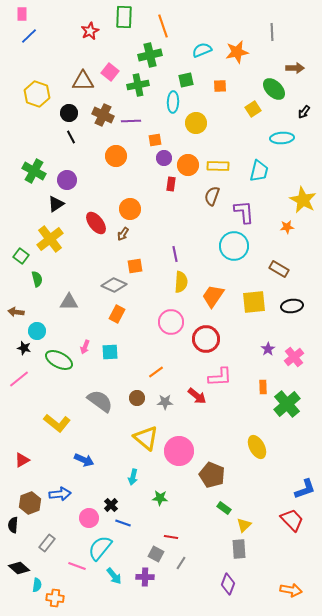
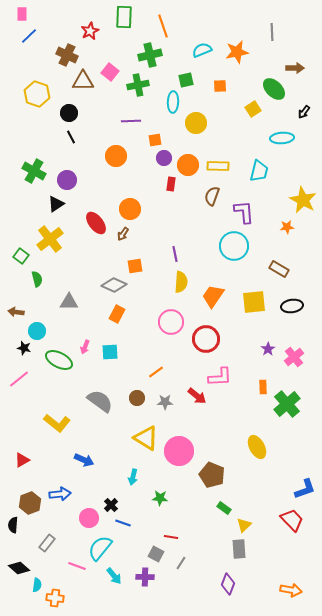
brown cross at (103, 115): moved 36 px left, 60 px up
yellow triangle at (146, 438): rotated 8 degrees counterclockwise
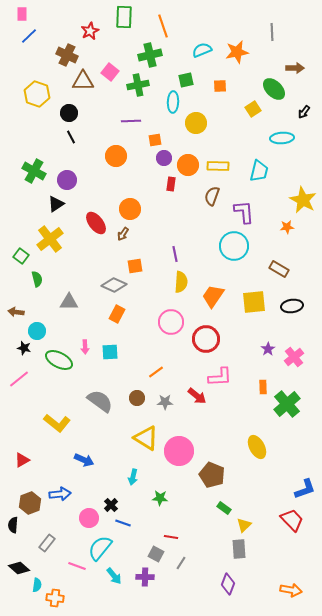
pink arrow at (85, 347): rotated 24 degrees counterclockwise
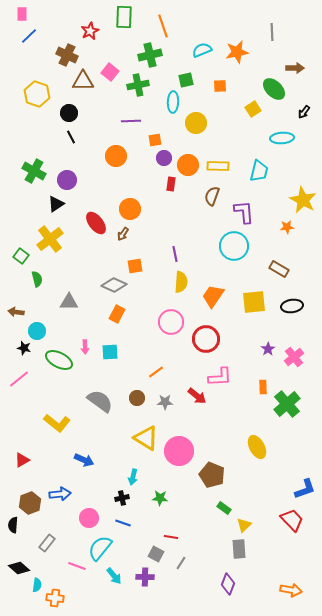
black cross at (111, 505): moved 11 px right, 7 px up; rotated 32 degrees clockwise
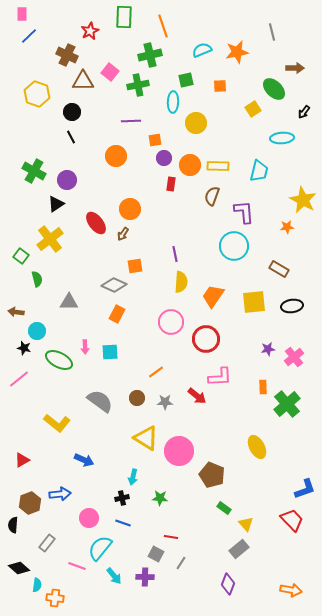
gray line at (272, 32): rotated 12 degrees counterclockwise
black circle at (69, 113): moved 3 px right, 1 px up
orange circle at (188, 165): moved 2 px right
purple star at (268, 349): rotated 24 degrees clockwise
yellow triangle at (244, 525): moved 2 px right, 1 px up; rotated 28 degrees counterclockwise
gray rectangle at (239, 549): rotated 54 degrees clockwise
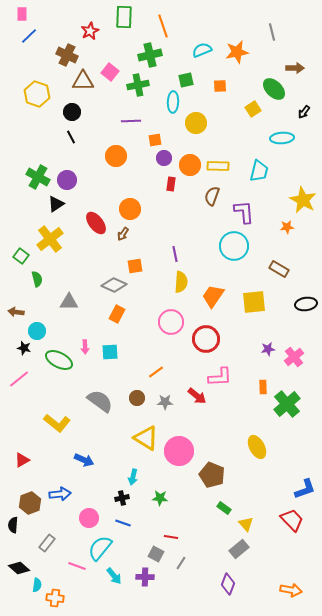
green cross at (34, 171): moved 4 px right, 6 px down
black ellipse at (292, 306): moved 14 px right, 2 px up
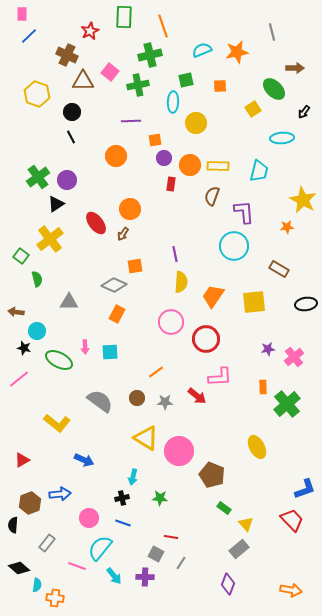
green cross at (38, 177): rotated 25 degrees clockwise
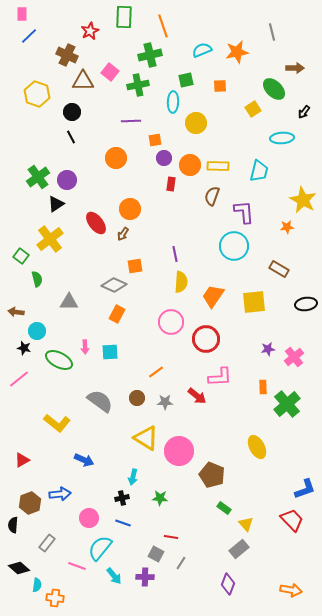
orange circle at (116, 156): moved 2 px down
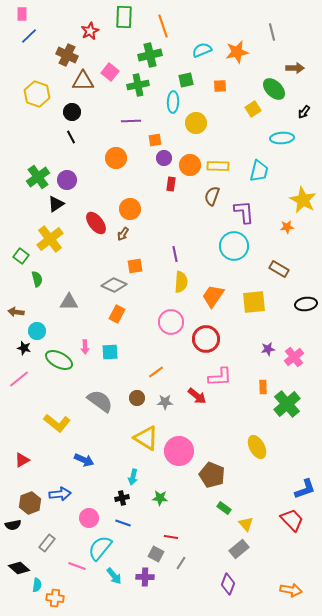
black semicircle at (13, 525): rotated 105 degrees counterclockwise
